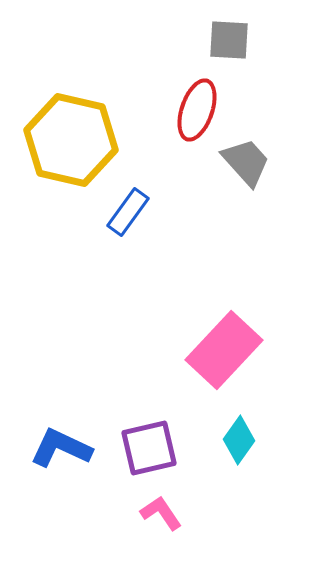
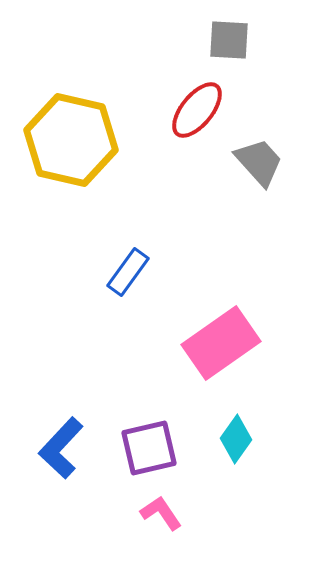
red ellipse: rotated 20 degrees clockwise
gray trapezoid: moved 13 px right
blue rectangle: moved 60 px down
pink rectangle: moved 3 px left, 7 px up; rotated 12 degrees clockwise
cyan diamond: moved 3 px left, 1 px up
blue L-shape: rotated 72 degrees counterclockwise
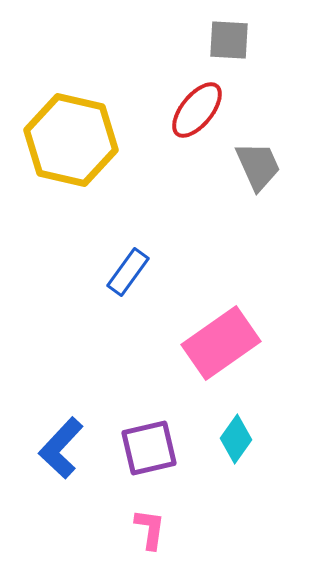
gray trapezoid: moved 1 px left, 4 px down; rotated 18 degrees clockwise
pink L-shape: moved 11 px left, 16 px down; rotated 42 degrees clockwise
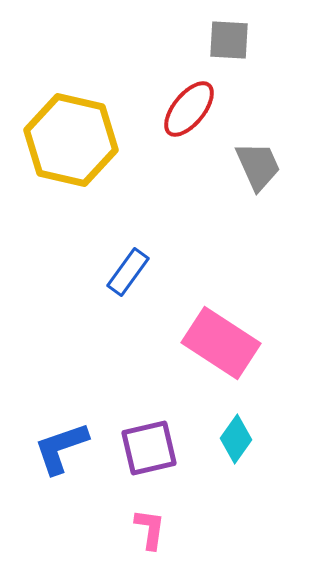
red ellipse: moved 8 px left, 1 px up
pink rectangle: rotated 68 degrees clockwise
blue L-shape: rotated 28 degrees clockwise
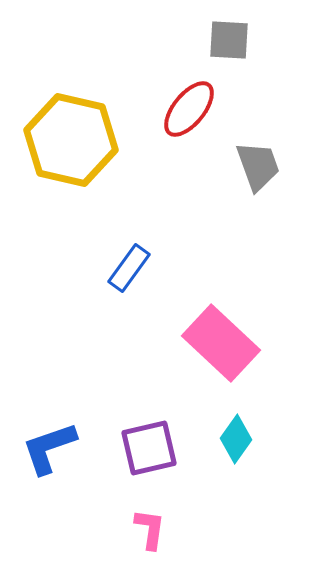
gray trapezoid: rotated 4 degrees clockwise
blue rectangle: moved 1 px right, 4 px up
pink rectangle: rotated 10 degrees clockwise
blue L-shape: moved 12 px left
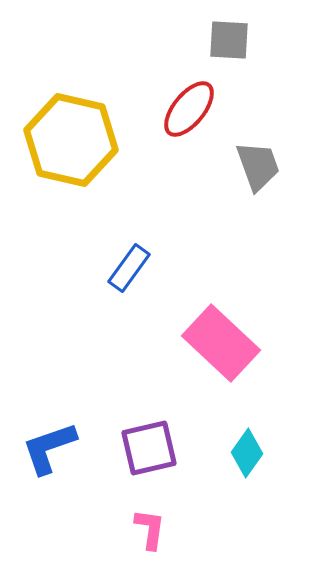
cyan diamond: moved 11 px right, 14 px down
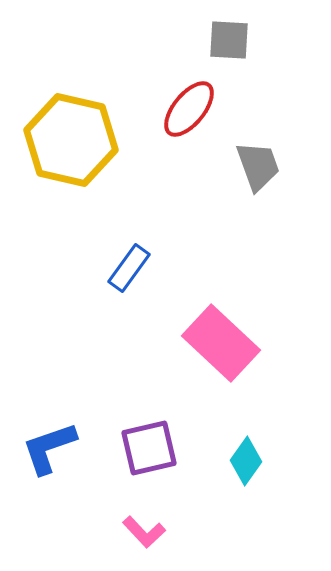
cyan diamond: moved 1 px left, 8 px down
pink L-shape: moved 6 px left, 3 px down; rotated 129 degrees clockwise
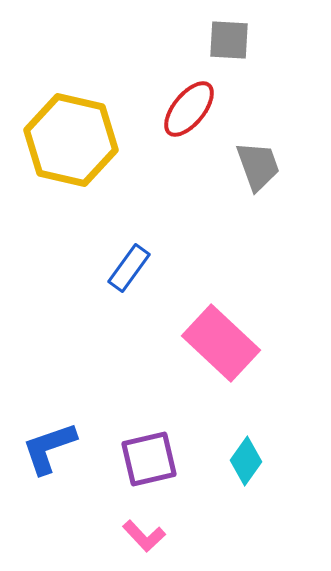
purple square: moved 11 px down
pink L-shape: moved 4 px down
